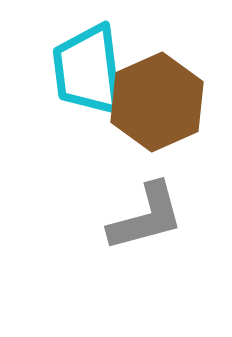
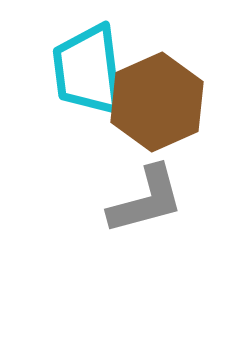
gray L-shape: moved 17 px up
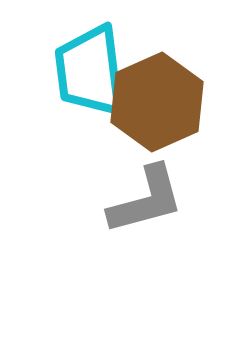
cyan trapezoid: moved 2 px right, 1 px down
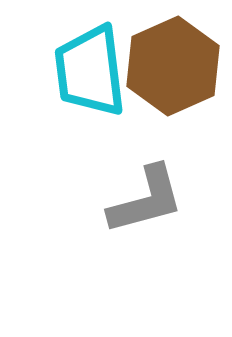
brown hexagon: moved 16 px right, 36 px up
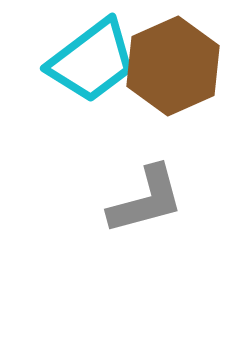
cyan trapezoid: moved 2 px right, 10 px up; rotated 120 degrees counterclockwise
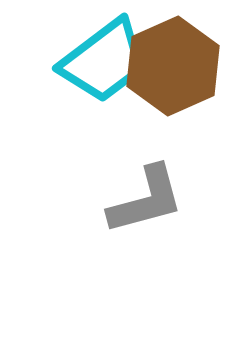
cyan trapezoid: moved 12 px right
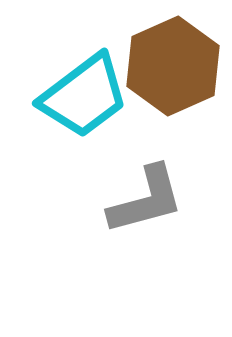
cyan trapezoid: moved 20 px left, 35 px down
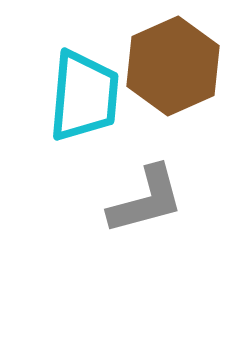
cyan trapezoid: rotated 48 degrees counterclockwise
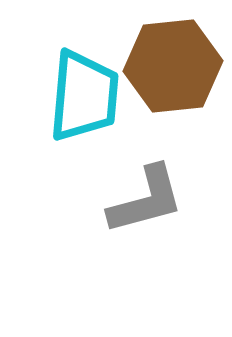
brown hexagon: rotated 18 degrees clockwise
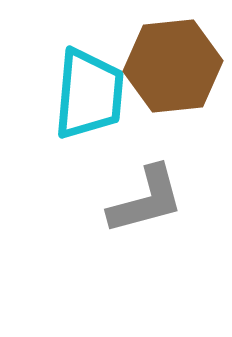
cyan trapezoid: moved 5 px right, 2 px up
